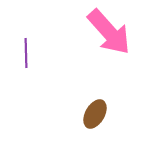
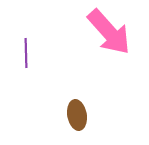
brown ellipse: moved 18 px left, 1 px down; rotated 40 degrees counterclockwise
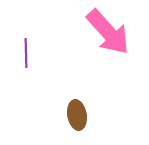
pink arrow: moved 1 px left
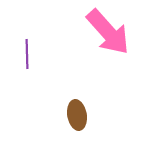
purple line: moved 1 px right, 1 px down
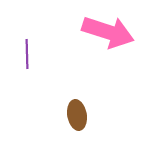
pink arrow: rotated 30 degrees counterclockwise
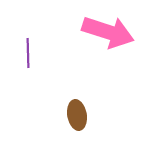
purple line: moved 1 px right, 1 px up
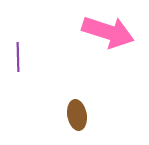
purple line: moved 10 px left, 4 px down
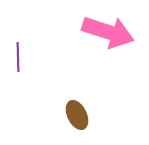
brown ellipse: rotated 16 degrees counterclockwise
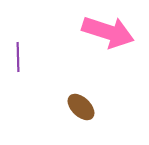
brown ellipse: moved 4 px right, 8 px up; rotated 20 degrees counterclockwise
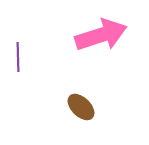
pink arrow: moved 7 px left, 3 px down; rotated 36 degrees counterclockwise
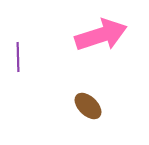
brown ellipse: moved 7 px right, 1 px up
